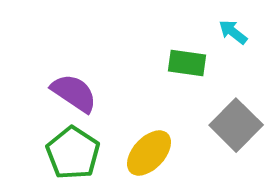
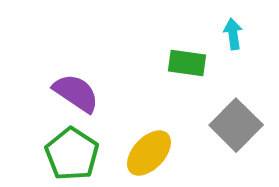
cyan arrow: moved 2 px down; rotated 44 degrees clockwise
purple semicircle: moved 2 px right
green pentagon: moved 1 px left, 1 px down
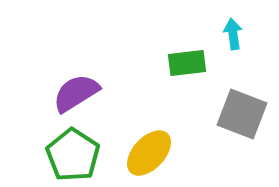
green rectangle: rotated 15 degrees counterclockwise
purple semicircle: rotated 66 degrees counterclockwise
gray square: moved 6 px right, 11 px up; rotated 24 degrees counterclockwise
green pentagon: moved 1 px right, 1 px down
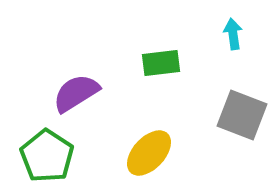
green rectangle: moved 26 px left
gray square: moved 1 px down
green pentagon: moved 26 px left, 1 px down
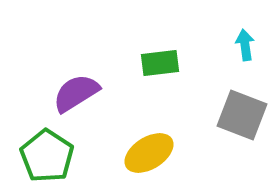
cyan arrow: moved 12 px right, 11 px down
green rectangle: moved 1 px left
yellow ellipse: rotated 15 degrees clockwise
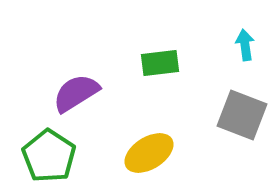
green pentagon: moved 2 px right
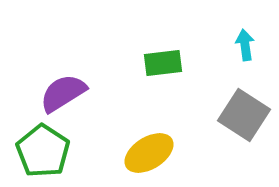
green rectangle: moved 3 px right
purple semicircle: moved 13 px left
gray square: moved 2 px right; rotated 12 degrees clockwise
green pentagon: moved 6 px left, 5 px up
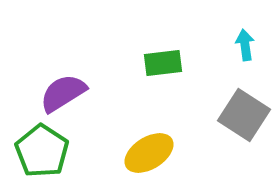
green pentagon: moved 1 px left
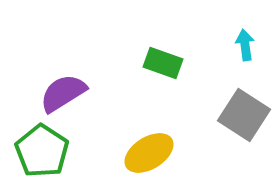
green rectangle: rotated 27 degrees clockwise
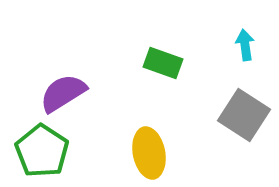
yellow ellipse: rotated 69 degrees counterclockwise
